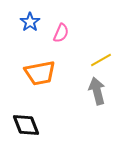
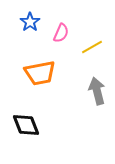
yellow line: moved 9 px left, 13 px up
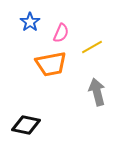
orange trapezoid: moved 11 px right, 9 px up
gray arrow: moved 1 px down
black diamond: rotated 56 degrees counterclockwise
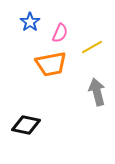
pink semicircle: moved 1 px left
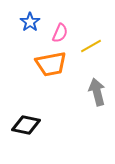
yellow line: moved 1 px left, 1 px up
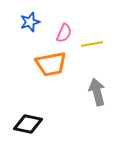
blue star: rotated 18 degrees clockwise
pink semicircle: moved 4 px right
yellow line: moved 1 px right, 2 px up; rotated 20 degrees clockwise
black diamond: moved 2 px right, 1 px up
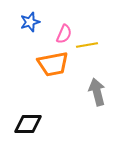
pink semicircle: moved 1 px down
yellow line: moved 5 px left, 1 px down
orange trapezoid: moved 2 px right
black diamond: rotated 12 degrees counterclockwise
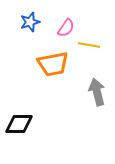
pink semicircle: moved 2 px right, 6 px up; rotated 12 degrees clockwise
yellow line: moved 2 px right; rotated 20 degrees clockwise
black diamond: moved 9 px left
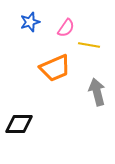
orange trapezoid: moved 2 px right, 4 px down; rotated 12 degrees counterclockwise
